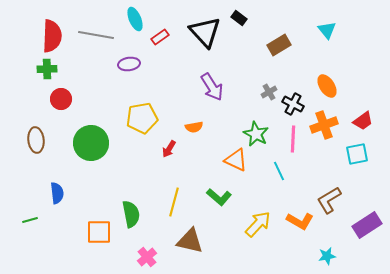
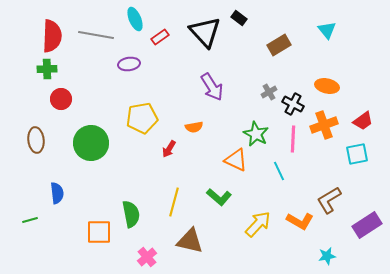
orange ellipse: rotated 45 degrees counterclockwise
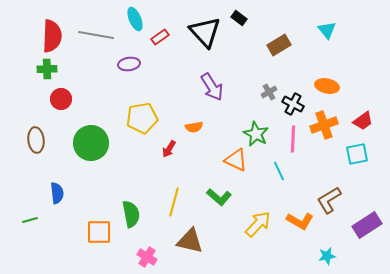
pink cross: rotated 18 degrees counterclockwise
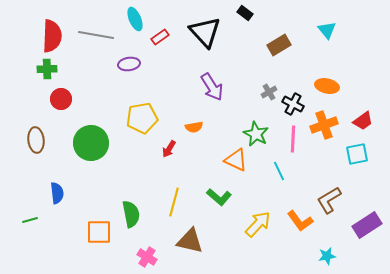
black rectangle: moved 6 px right, 5 px up
orange L-shape: rotated 24 degrees clockwise
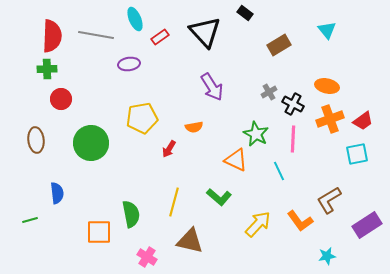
orange cross: moved 6 px right, 6 px up
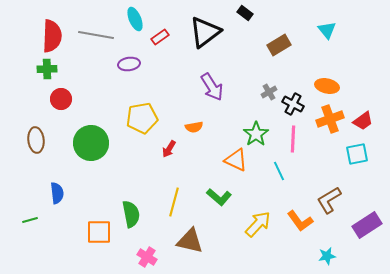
black triangle: rotated 36 degrees clockwise
green star: rotated 10 degrees clockwise
